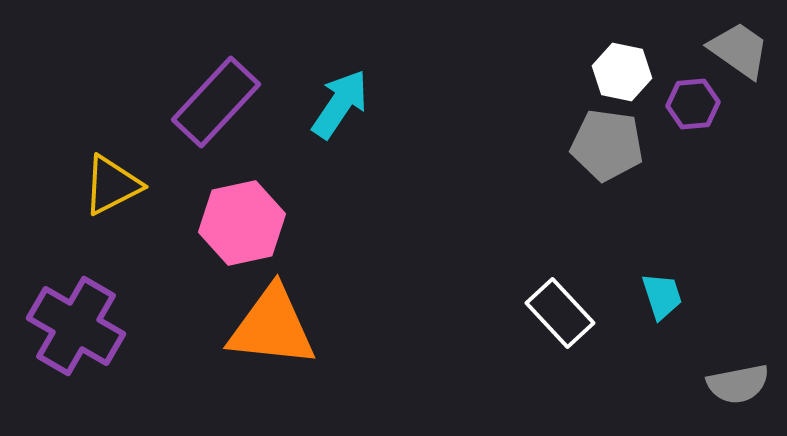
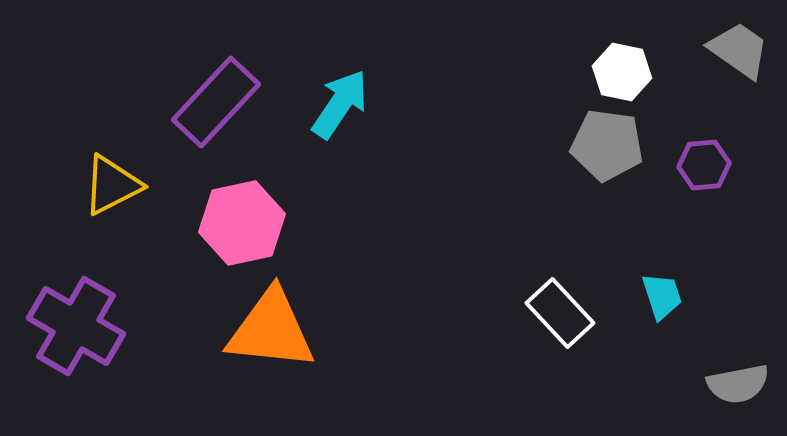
purple hexagon: moved 11 px right, 61 px down
orange triangle: moved 1 px left, 3 px down
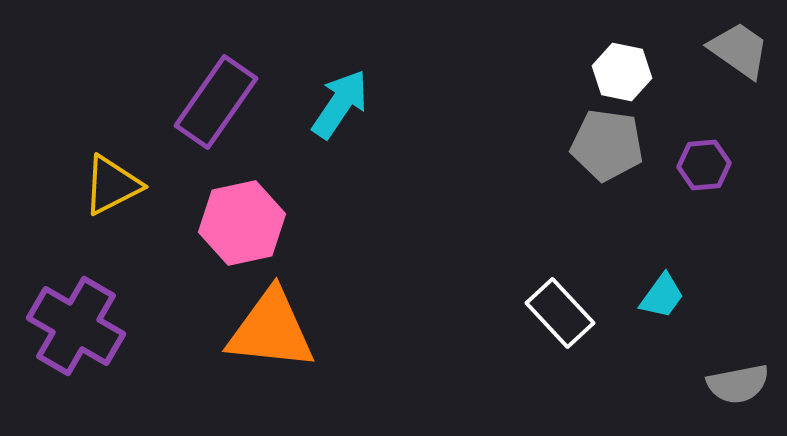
purple rectangle: rotated 8 degrees counterclockwise
cyan trapezoid: rotated 54 degrees clockwise
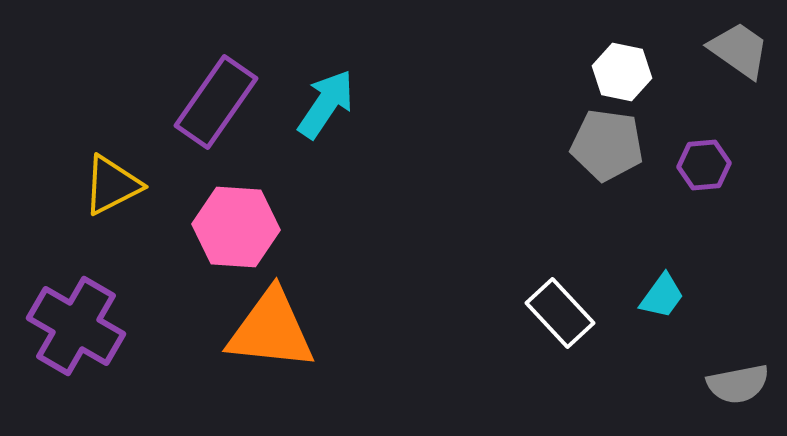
cyan arrow: moved 14 px left
pink hexagon: moved 6 px left, 4 px down; rotated 16 degrees clockwise
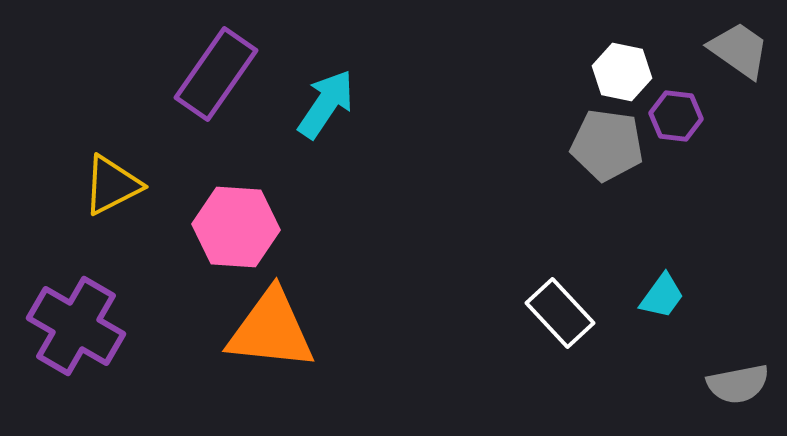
purple rectangle: moved 28 px up
purple hexagon: moved 28 px left, 49 px up; rotated 12 degrees clockwise
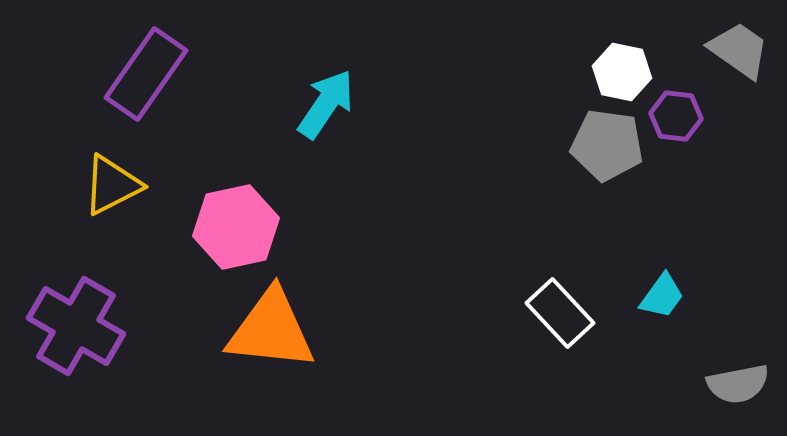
purple rectangle: moved 70 px left
pink hexagon: rotated 16 degrees counterclockwise
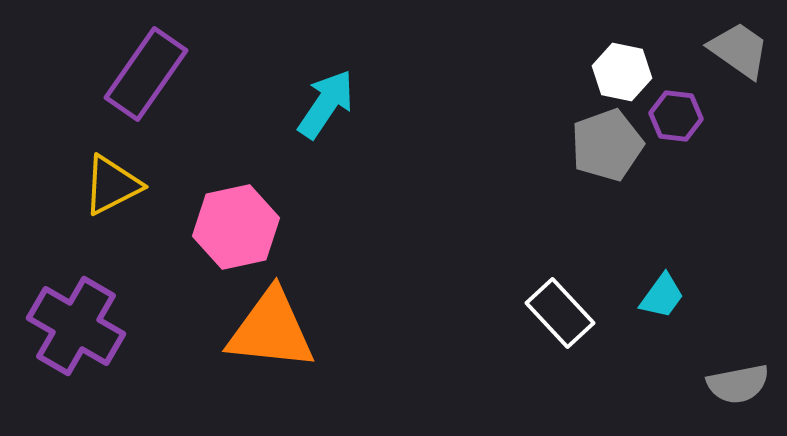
gray pentagon: rotated 28 degrees counterclockwise
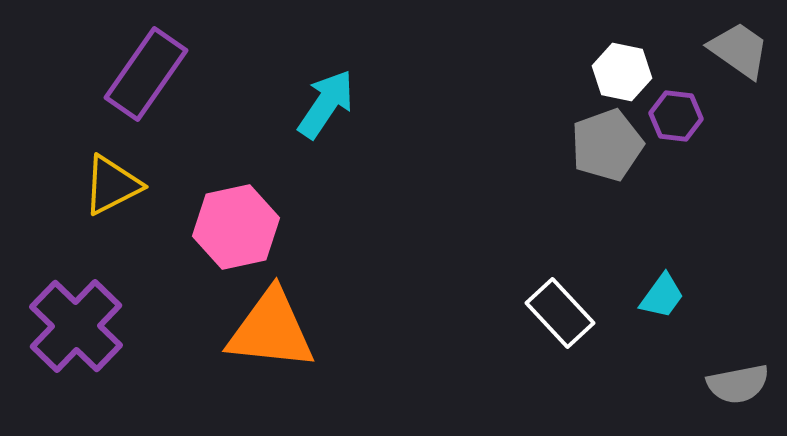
purple cross: rotated 14 degrees clockwise
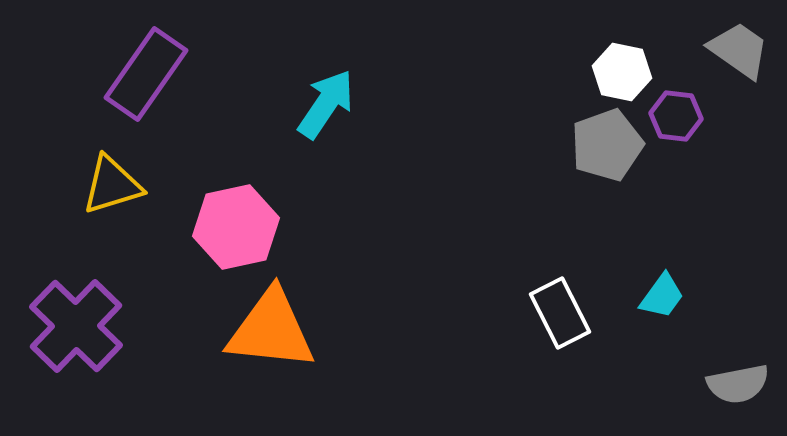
yellow triangle: rotated 10 degrees clockwise
white rectangle: rotated 16 degrees clockwise
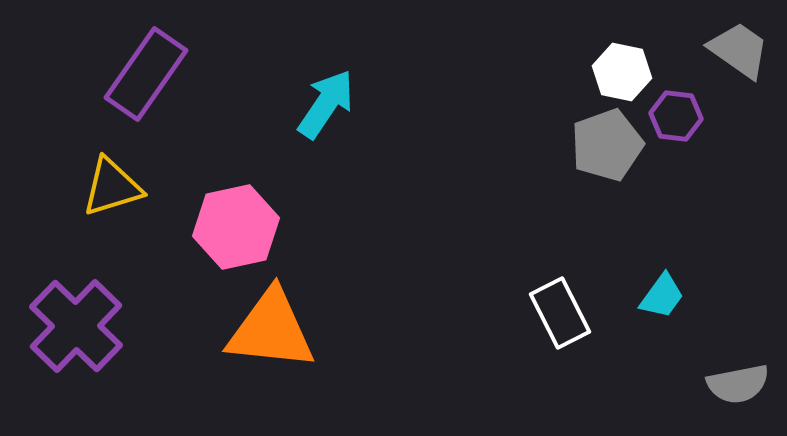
yellow triangle: moved 2 px down
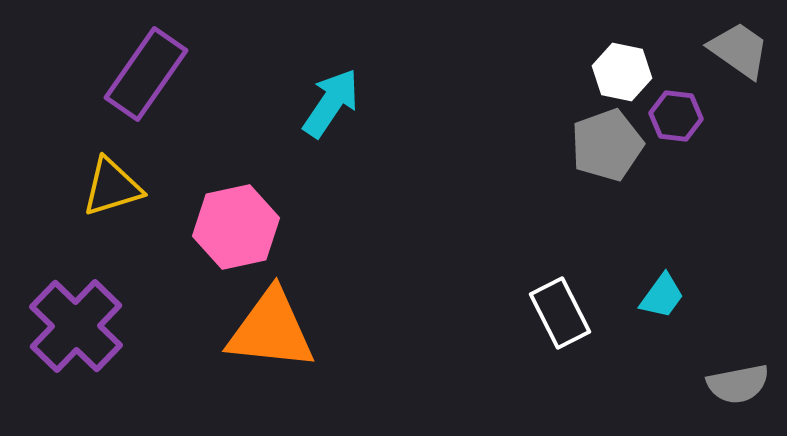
cyan arrow: moved 5 px right, 1 px up
